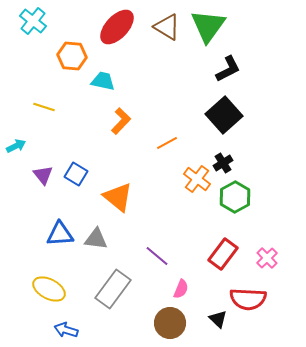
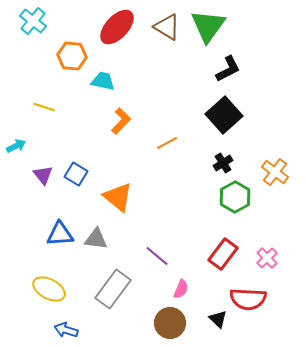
orange cross: moved 78 px right, 7 px up
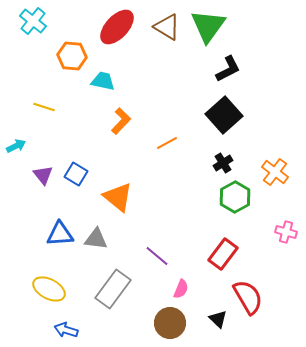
pink cross: moved 19 px right, 26 px up; rotated 30 degrees counterclockwise
red semicircle: moved 2 px up; rotated 123 degrees counterclockwise
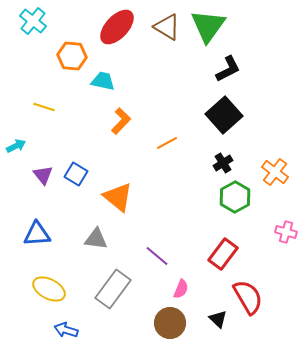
blue triangle: moved 23 px left
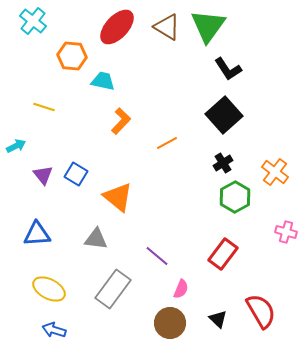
black L-shape: rotated 84 degrees clockwise
red semicircle: moved 13 px right, 14 px down
blue arrow: moved 12 px left
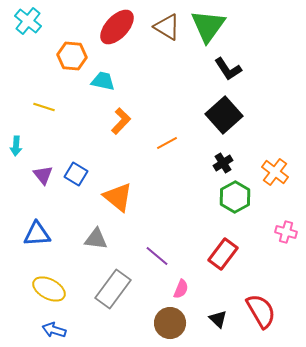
cyan cross: moved 5 px left
cyan arrow: rotated 120 degrees clockwise
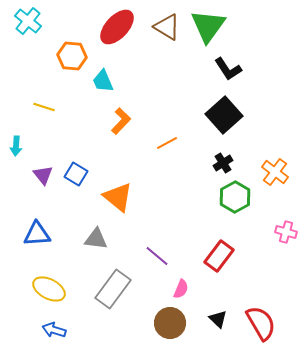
cyan trapezoid: rotated 125 degrees counterclockwise
red rectangle: moved 4 px left, 2 px down
red semicircle: moved 12 px down
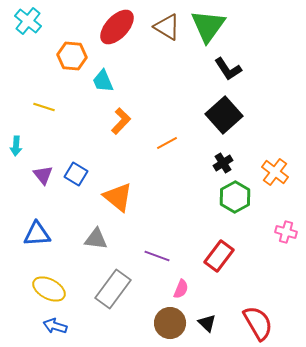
purple line: rotated 20 degrees counterclockwise
black triangle: moved 11 px left, 4 px down
red semicircle: moved 3 px left
blue arrow: moved 1 px right, 4 px up
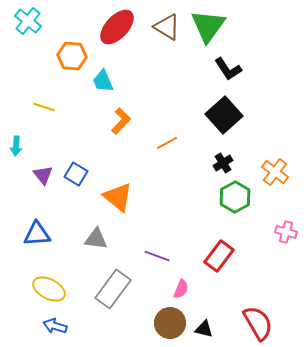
black triangle: moved 3 px left, 6 px down; rotated 30 degrees counterclockwise
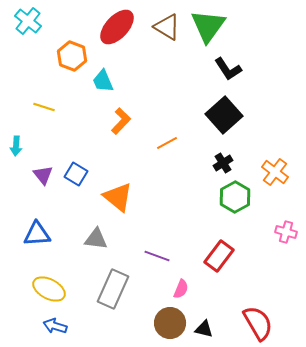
orange hexagon: rotated 16 degrees clockwise
gray rectangle: rotated 12 degrees counterclockwise
